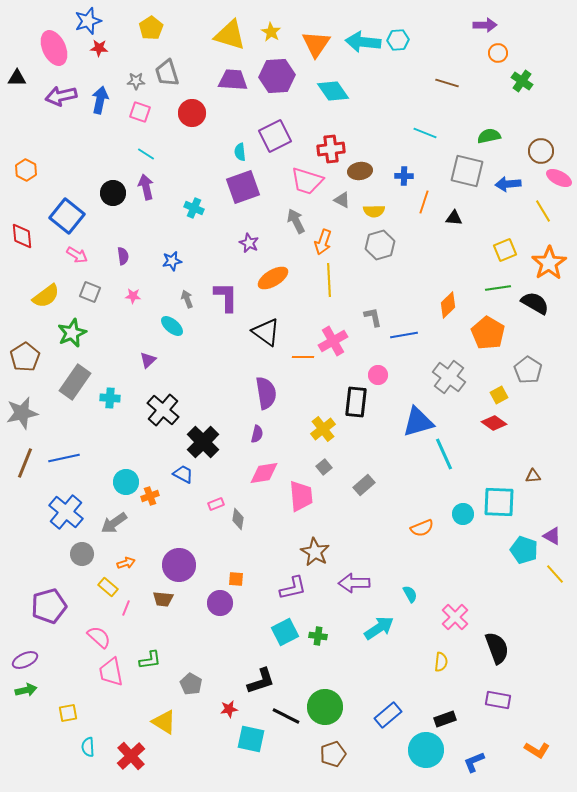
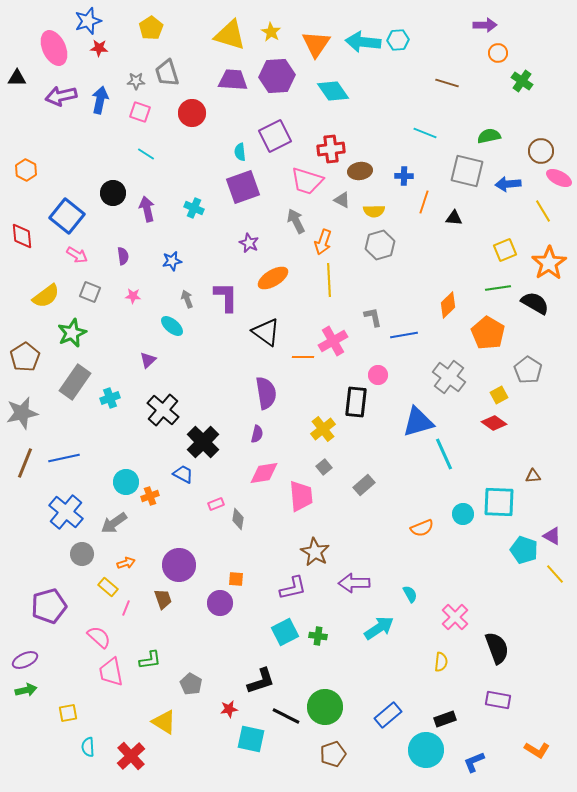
purple arrow at (146, 187): moved 1 px right, 22 px down
cyan cross at (110, 398): rotated 24 degrees counterclockwise
brown trapezoid at (163, 599): rotated 115 degrees counterclockwise
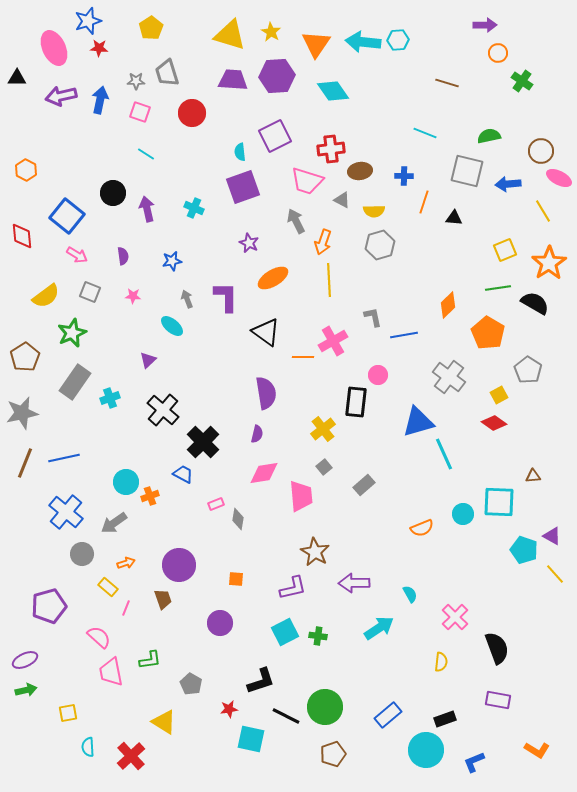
purple circle at (220, 603): moved 20 px down
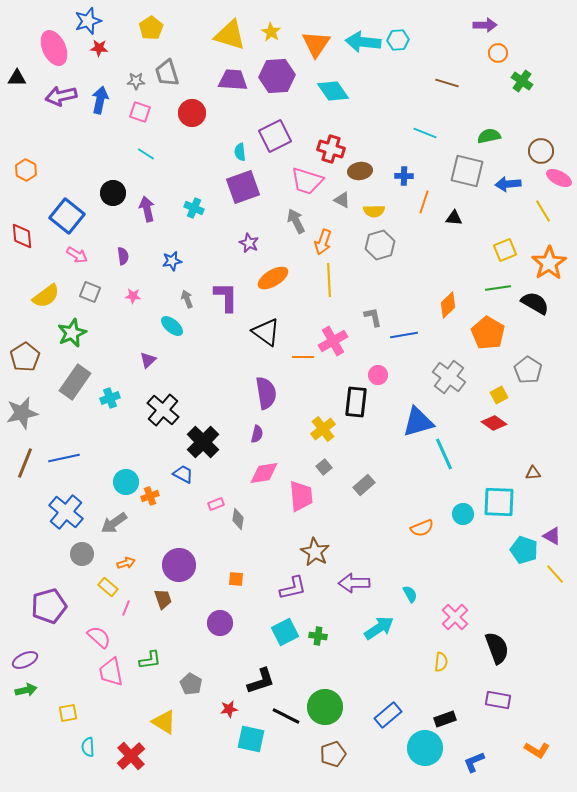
red cross at (331, 149): rotated 24 degrees clockwise
brown triangle at (533, 476): moved 3 px up
cyan circle at (426, 750): moved 1 px left, 2 px up
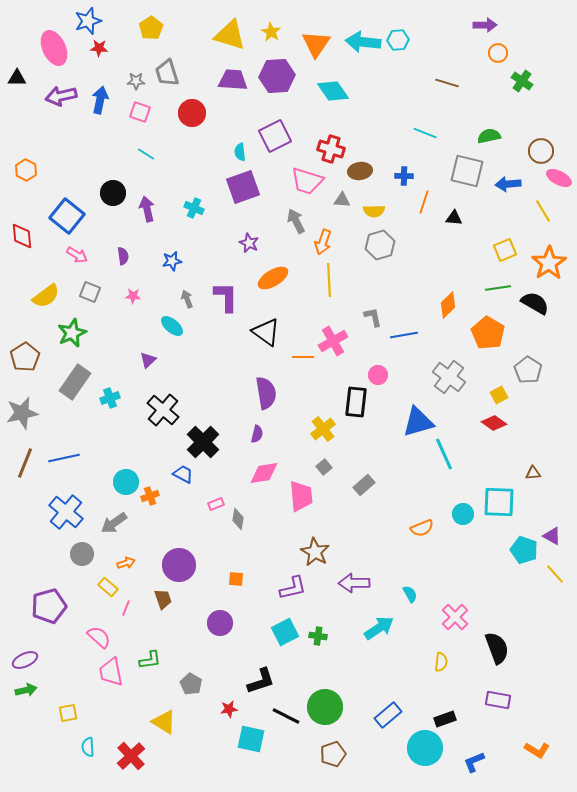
gray triangle at (342, 200): rotated 24 degrees counterclockwise
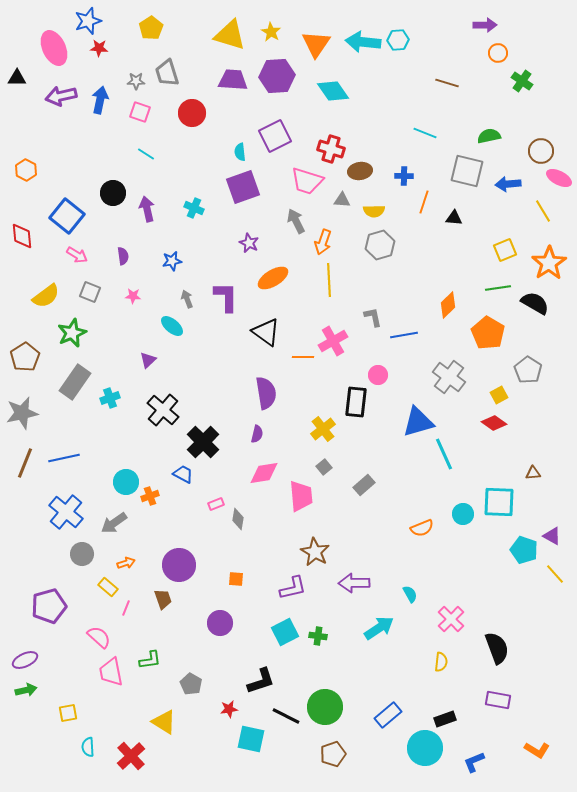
pink cross at (455, 617): moved 4 px left, 2 px down
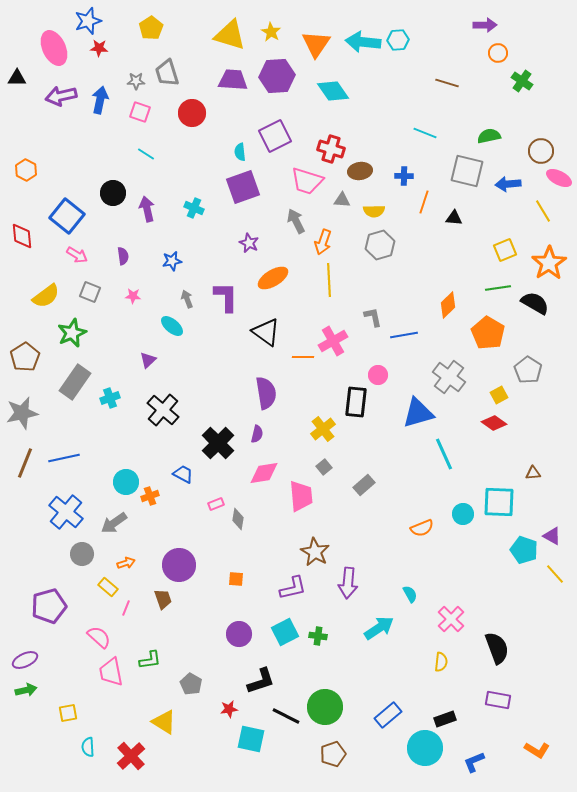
blue triangle at (418, 422): moved 9 px up
black cross at (203, 442): moved 15 px right, 1 px down
purple arrow at (354, 583): moved 6 px left; rotated 84 degrees counterclockwise
purple circle at (220, 623): moved 19 px right, 11 px down
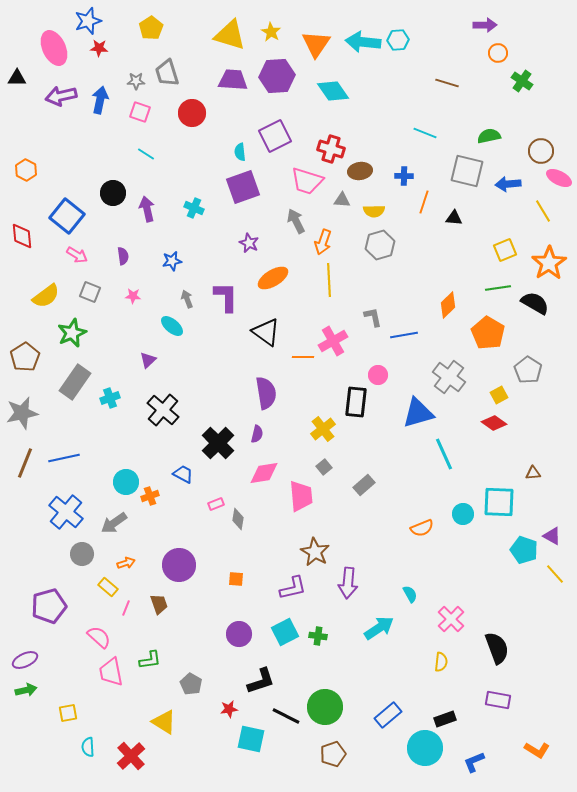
brown trapezoid at (163, 599): moved 4 px left, 5 px down
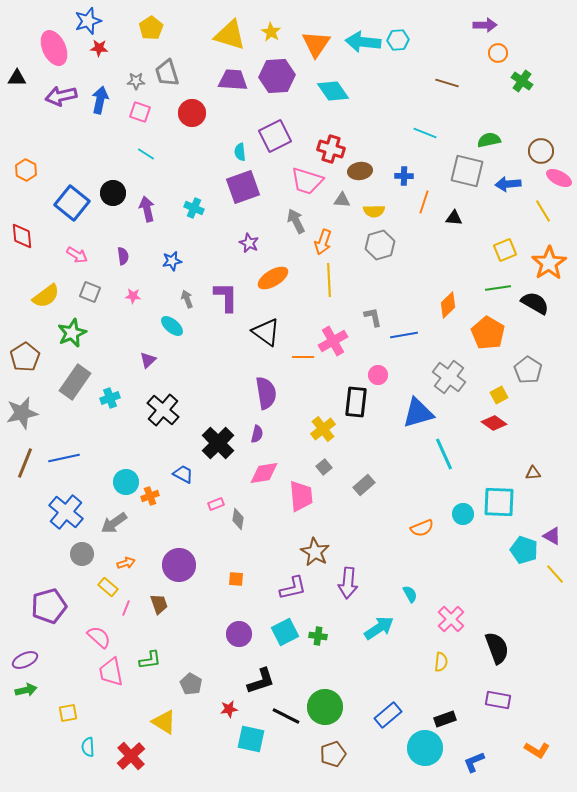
green semicircle at (489, 136): moved 4 px down
blue square at (67, 216): moved 5 px right, 13 px up
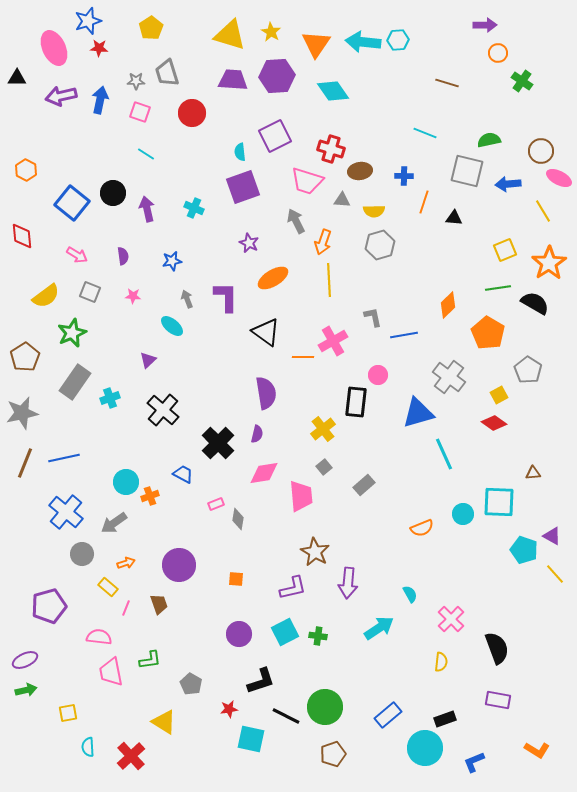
pink semicircle at (99, 637): rotated 35 degrees counterclockwise
